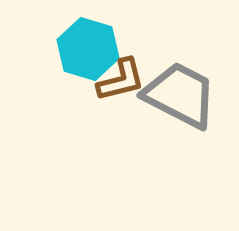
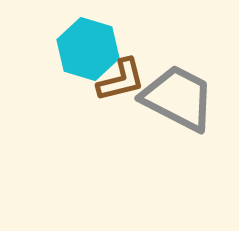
gray trapezoid: moved 2 px left, 3 px down
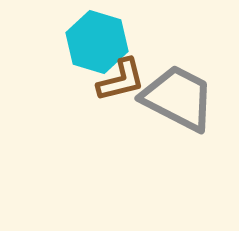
cyan hexagon: moved 9 px right, 7 px up
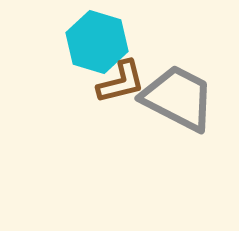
brown L-shape: moved 2 px down
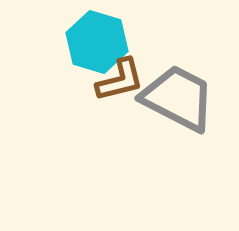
brown L-shape: moved 1 px left, 2 px up
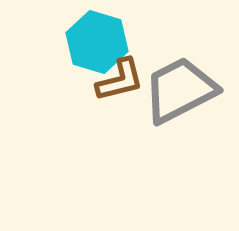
gray trapezoid: moved 2 px right, 8 px up; rotated 54 degrees counterclockwise
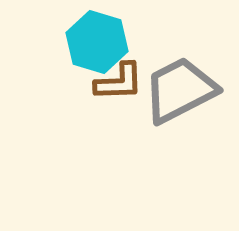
brown L-shape: moved 1 px left, 2 px down; rotated 12 degrees clockwise
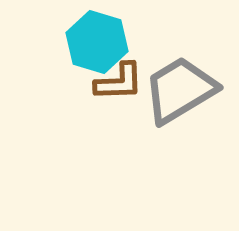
gray trapezoid: rotated 4 degrees counterclockwise
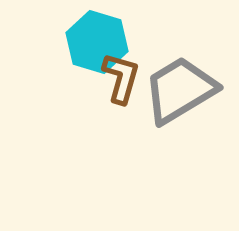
brown L-shape: moved 2 px right, 4 px up; rotated 72 degrees counterclockwise
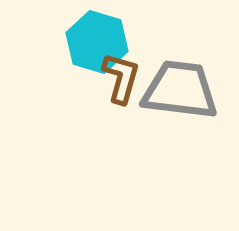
gray trapezoid: rotated 38 degrees clockwise
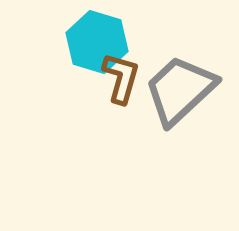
gray trapezoid: rotated 50 degrees counterclockwise
